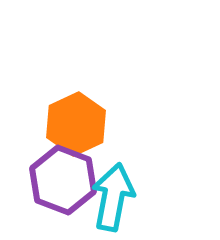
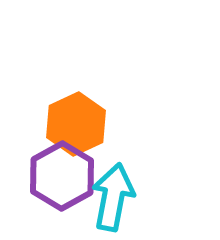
purple hexagon: moved 1 px left, 4 px up; rotated 10 degrees clockwise
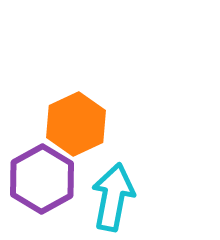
purple hexagon: moved 20 px left, 3 px down
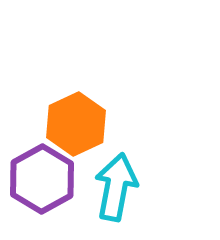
cyan arrow: moved 3 px right, 10 px up
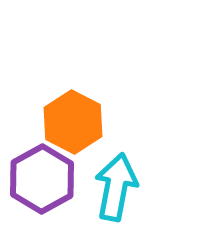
orange hexagon: moved 3 px left, 2 px up; rotated 8 degrees counterclockwise
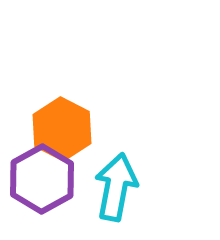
orange hexagon: moved 11 px left, 7 px down
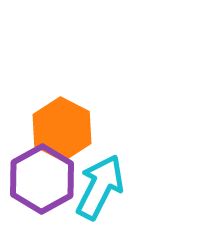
cyan arrow: moved 16 px left; rotated 16 degrees clockwise
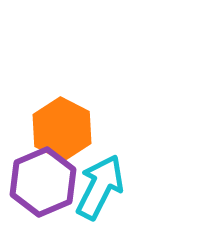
purple hexagon: moved 1 px right, 3 px down; rotated 6 degrees clockwise
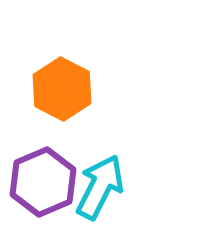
orange hexagon: moved 40 px up
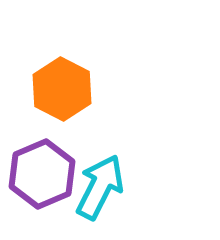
purple hexagon: moved 1 px left, 8 px up
